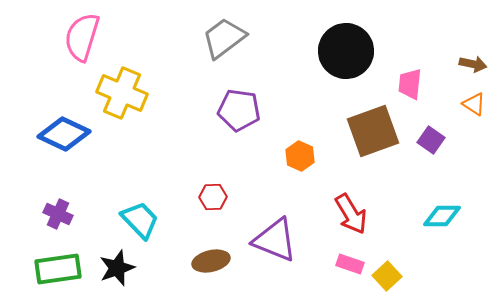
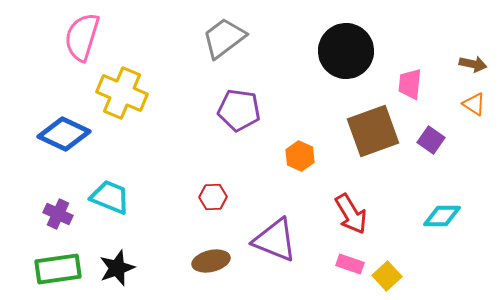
cyan trapezoid: moved 30 px left, 23 px up; rotated 24 degrees counterclockwise
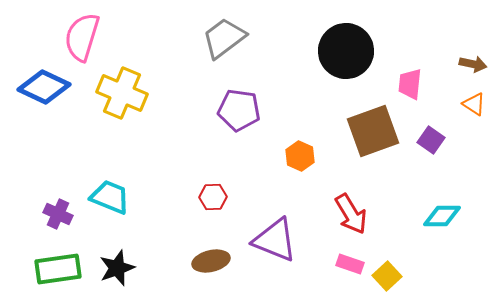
blue diamond: moved 20 px left, 47 px up
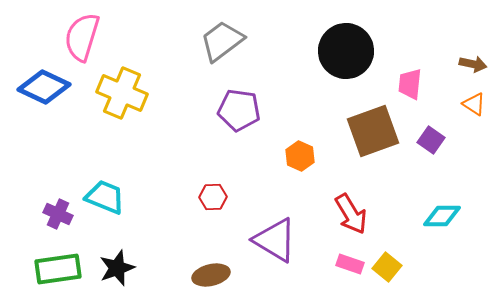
gray trapezoid: moved 2 px left, 3 px down
cyan trapezoid: moved 5 px left
purple triangle: rotated 9 degrees clockwise
brown ellipse: moved 14 px down
yellow square: moved 9 px up; rotated 8 degrees counterclockwise
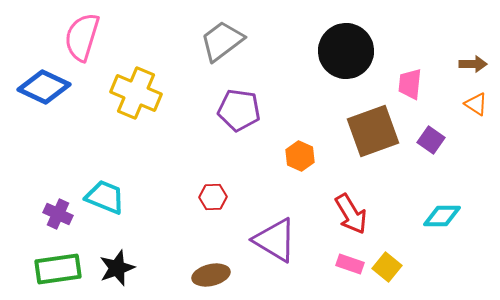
brown arrow: rotated 12 degrees counterclockwise
yellow cross: moved 14 px right
orange triangle: moved 2 px right
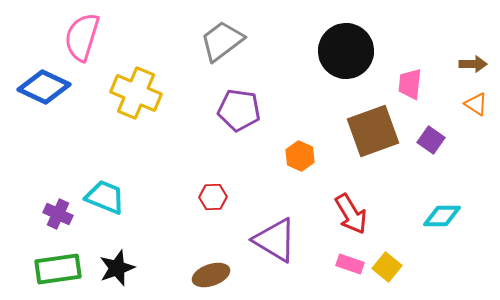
brown ellipse: rotated 6 degrees counterclockwise
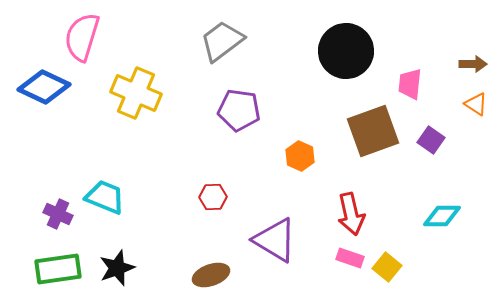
red arrow: rotated 18 degrees clockwise
pink rectangle: moved 6 px up
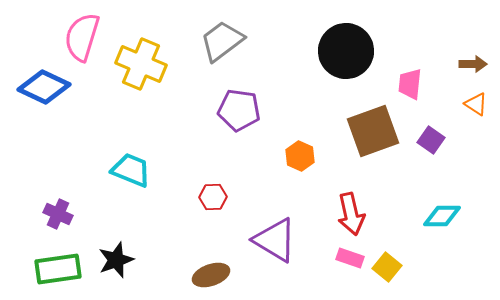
yellow cross: moved 5 px right, 29 px up
cyan trapezoid: moved 26 px right, 27 px up
black star: moved 1 px left, 8 px up
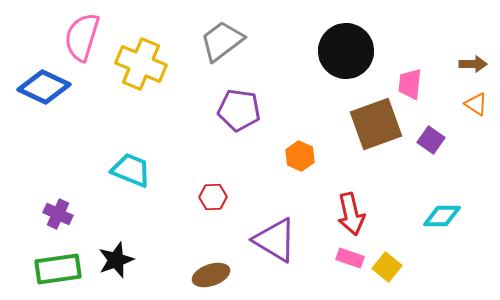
brown square: moved 3 px right, 7 px up
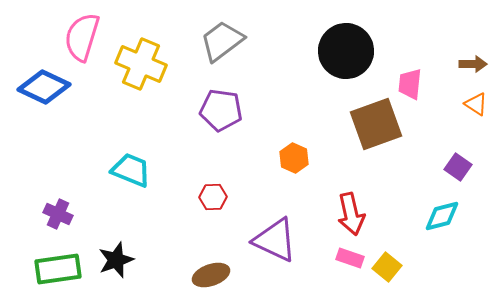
purple pentagon: moved 18 px left
purple square: moved 27 px right, 27 px down
orange hexagon: moved 6 px left, 2 px down
cyan diamond: rotated 15 degrees counterclockwise
purple triangle: rotated 6 degrees counterclockwise
